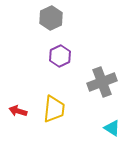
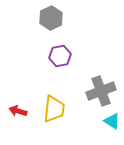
purple hexagon: rotated 15 degrees clockwise
gray cross: moved 1 px left, 9 px down
cyan triangle: moved 7 px up
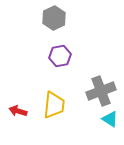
gray hexagon: moved 3 px right
yellow trapezoid: moved 4 px up
cyan triangle: moved 2 px left, 2 px up
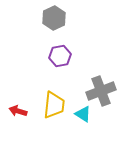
cyan triangle: moved 27 px left, 5 px up
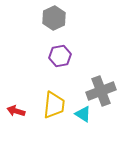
red arrow: moved 2 px left
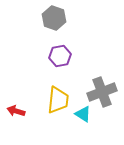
gray hexagon: rotated 15 degrees counterclockwise
gray cross: moved 1 px right, 1 px down
yellow trapezoid: moved 4 px right, 5 px up
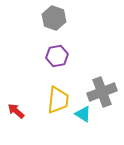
purple hexagon: moved 3 px left
red arrow: rotated 24 degrees clockwise
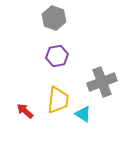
gray cross: moved 10 px up
red arrow: moved 9 px right
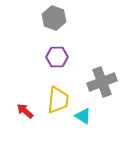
purple hexagon: moved 1 px down; rotated 10 degrees clockwise
cyan triangle: moved 2 px down
